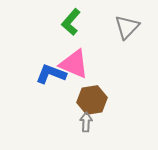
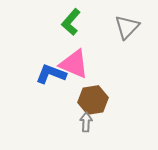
brown hexagon: moved 1 px right
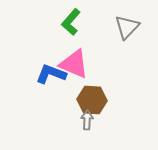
brown hexagon: moved 1 px left; rotated 12 degrees clockwise
gray arrow: moved 1 px right, 2 px up
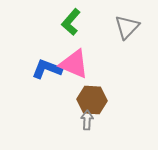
blue L-shape: moved 4 px left, 5 px up
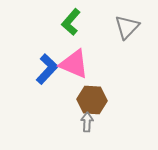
blue L-shape: rotated 112 degrees clockwise
gray arrow: moved 2 px down
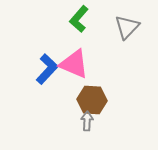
green L-shape: moved 8 px right, 3 px up
gray arrow: moved 1 px up
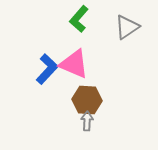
gray triangle: rotated 12 degrees clockwise
brown hexagon: moved 5 px left
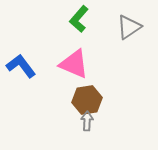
gray triangle: moved 2 px right
blue L-shape: moved 26 px left, 3 px up; rotated 80 degrees counterclockwise
brown hexagon: rotated 12 degrees counterclockwise
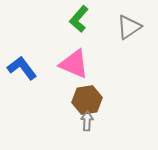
blue L-shape: moved 1 px right, 2 px down
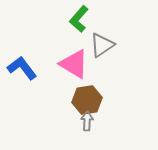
gray triangle: moved 27 px left, 18 px down
pink triangle: rotated 8 degrees clockwise
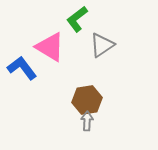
green L-shape: moved 2 px left; rotated 12 degrees clockwise
pink triangle: moved 24 px left, 17 px up
